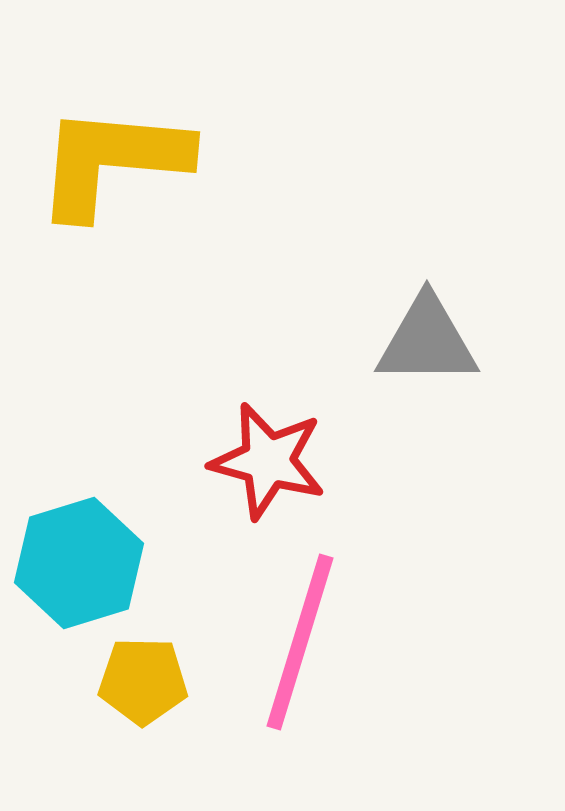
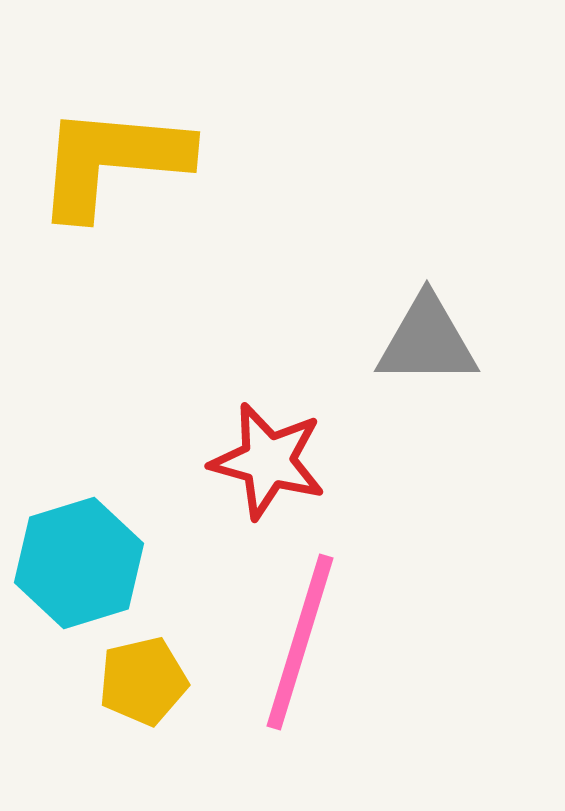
yellow pentagon: rotated 14 degrees counterclockwise
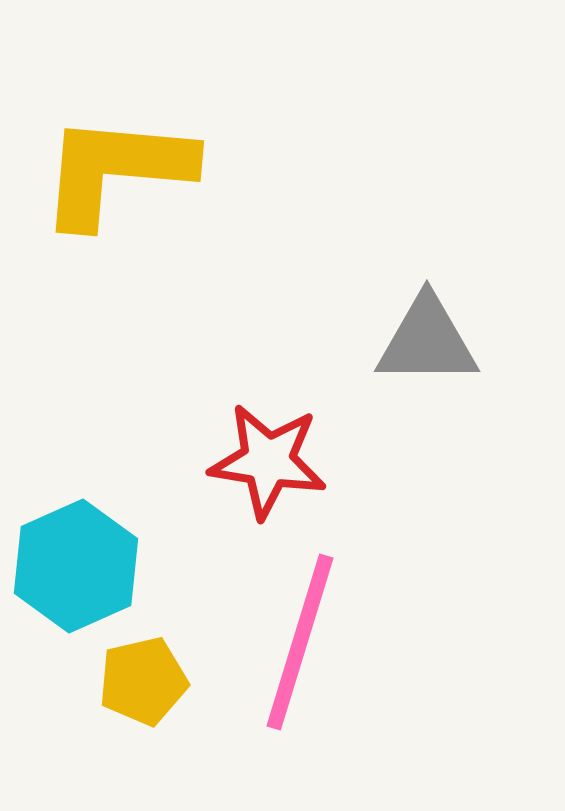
yellow L-shape: moved 4 px right, 9 px down
red star: rotated 6 degrees counterclockwise
cyan hexagon: moved 3 px left, 3 px down; rotated 7 degrees counterclockwise
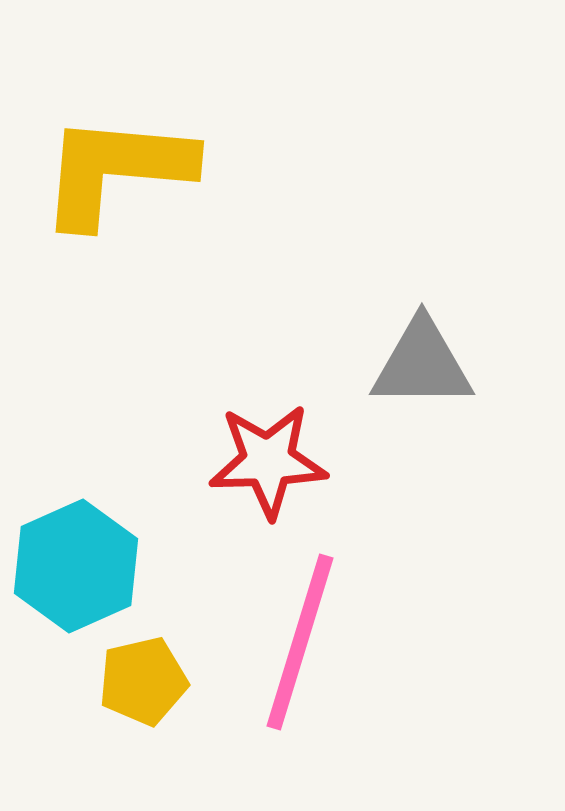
gray triangle: moved 5 px left, 23 px down
red star: rotated 11 degrees counterclockwise
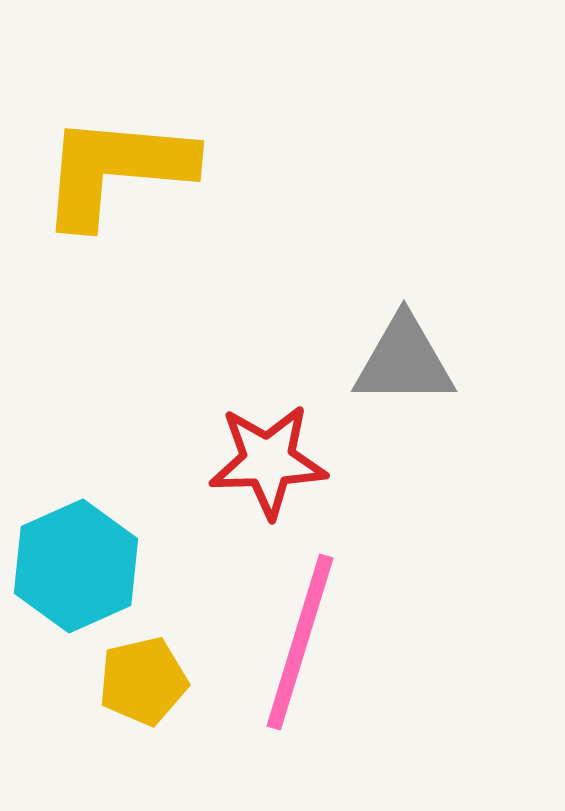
gray triangle: moved 18 px left, 3 px up
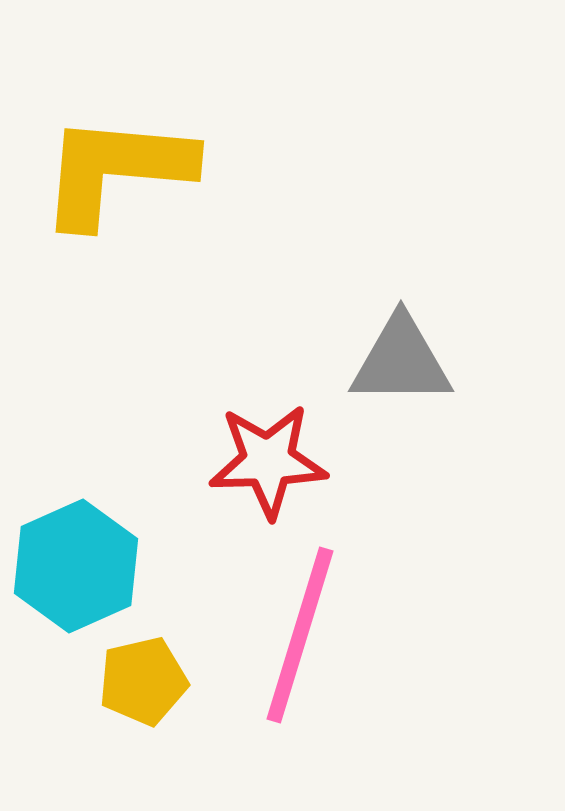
gray triangle: moved 3 px left
pink line: moved 7 px up
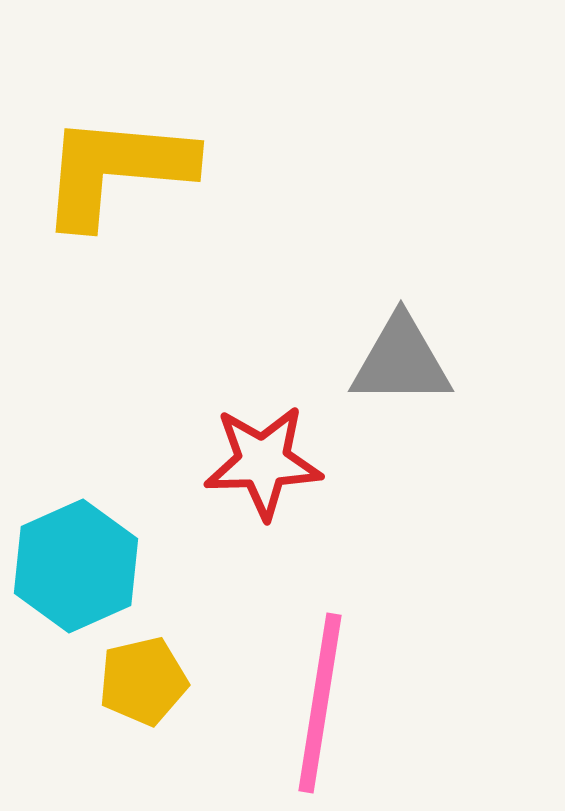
red star: moved 5 px left, 1 px down
pink line: moved 20 px right, 68 px down; rotated 8 degrees counterclockwise
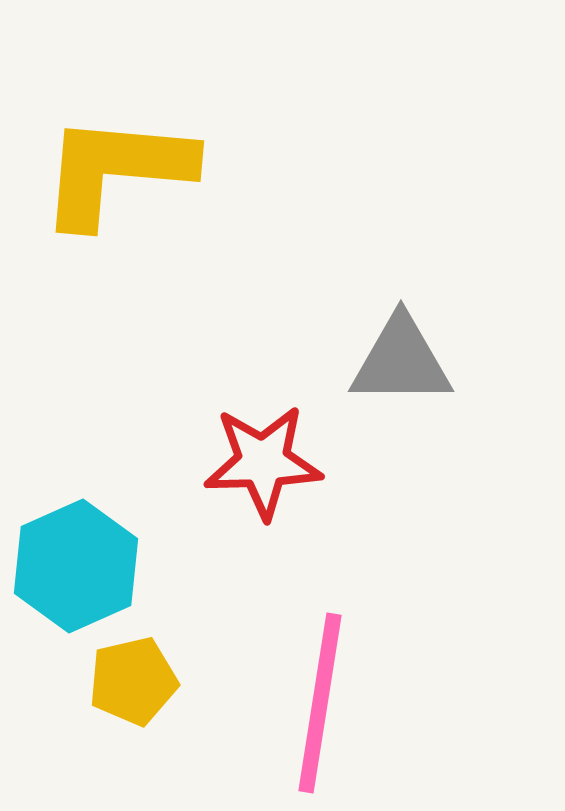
yellow pentagon: moved 10 px left
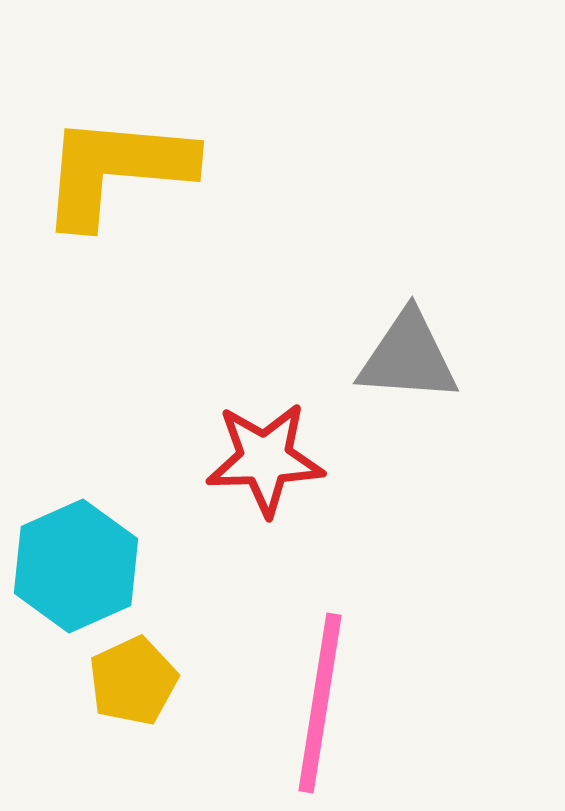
gray triangle: moved 7 px right, 4 px up; rotated 4 degrees clockwise
red star: moved 2 px right, 3 px up
yellow pentagon: rotated 12 degrees counterclockwise
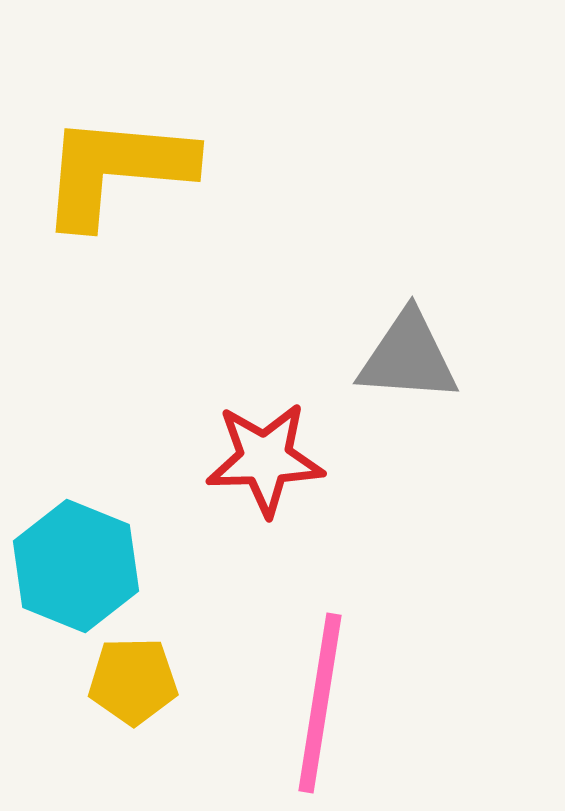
cyan hexagon: rotated 14 degrees counterclockwise
yellow pentagon: rotated 24 degrees clockwise
